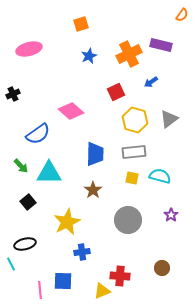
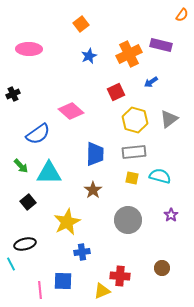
orange square: rotated 21 degrees counterclockwise
pink ellipse: rotated 15 degrees clockwise
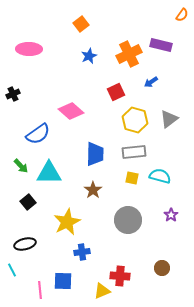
cyan line: moved 1 px right, 6 px down
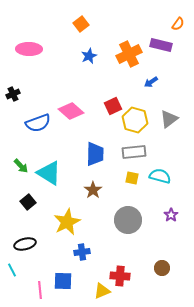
orange semicircle: moved 4 px left, 9 px down
red square: moved 3 px left, 14 px down
blue semicircle: moved 11 px up; rotated 15 degrees clockwise
cyan triangle: rotated 32 degrees clockwise
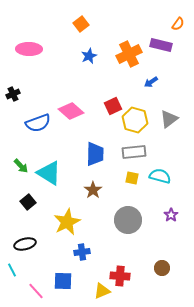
pink line: moved 4 px left, 1 px down; rotated 36 degrees counterclockwise
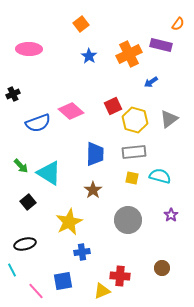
blue star: rotated 14 degrees counterclockwise
yellow star: moved 2 px right
blue square: rotated 12 degrees counterclockwise
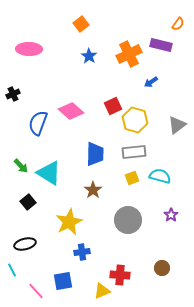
gray triangle: moved 8 px right, 6 px down
blue semicircle: rotated 130 degrees clockwise
yellow square: rotated 32 degrees counterclockwise
red cross: moved 1 px up
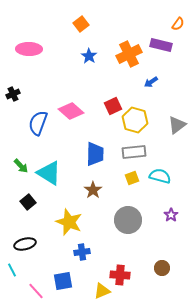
yellow star: rotated 24 degrees counterclockwise
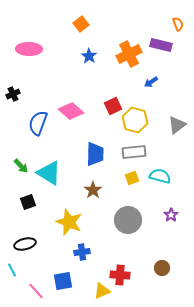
orange semicircle: rotated 56 degrees counterclockwise
black square: rotated 21 degrees clockwise
